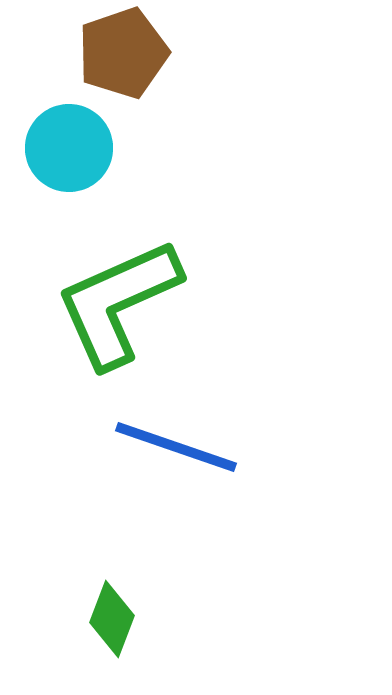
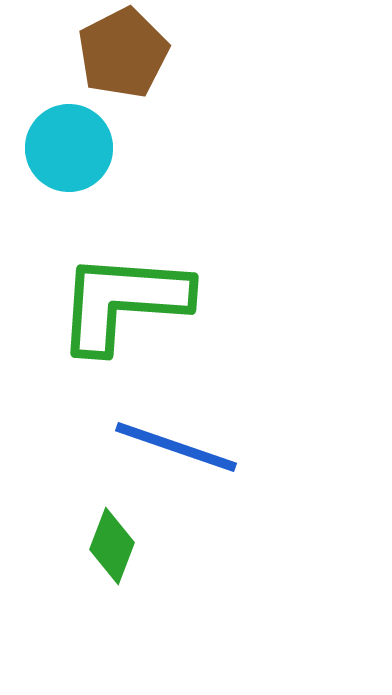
brown pentagon: rotated 8 degrees counterclockwise
green L-shape: moved 5 px right, 1 px up; rotated 28 degrees clockwise
green diamond: moved 73 px up
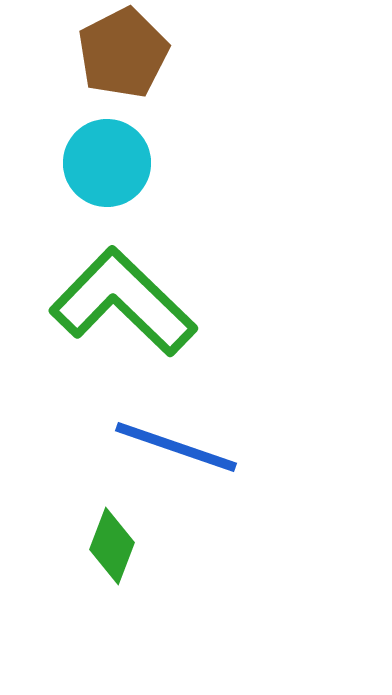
cyan circle: moved 38 px right, 15 px down
green L-shape: rotated 40 degrees clockwise
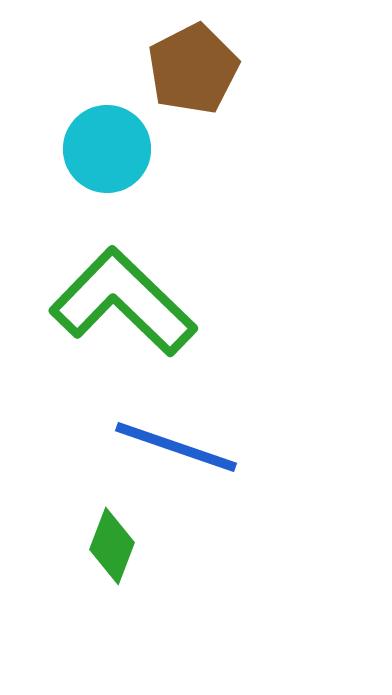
brown pentagon: moved 70 px right, 16 px down
cyan circle: moved 14 px up
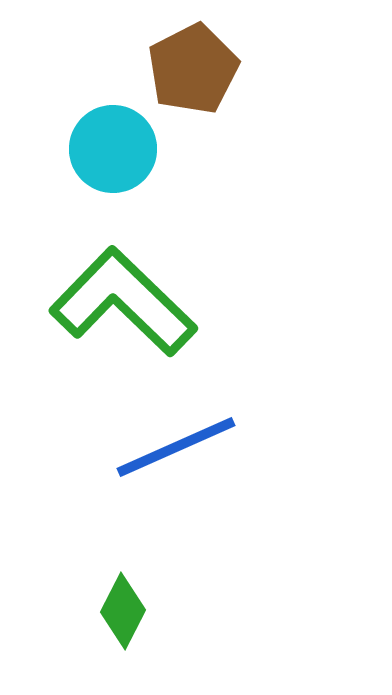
cyan circle: moved 6 px right
blue line: rotated 43 degrees counterclockwise
green diamond: moved 11 px right, 65 px down; rotated 6 degrees clockwise
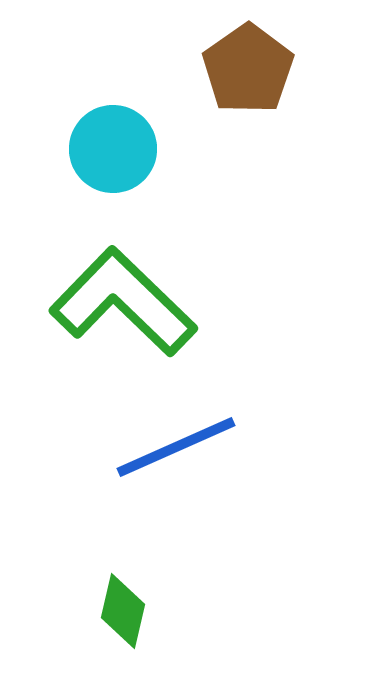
brown pentagon: moved 55 px right; rotated 8 degrees counterclockwise
green diamond: rotated 14 degrees counterclockwise
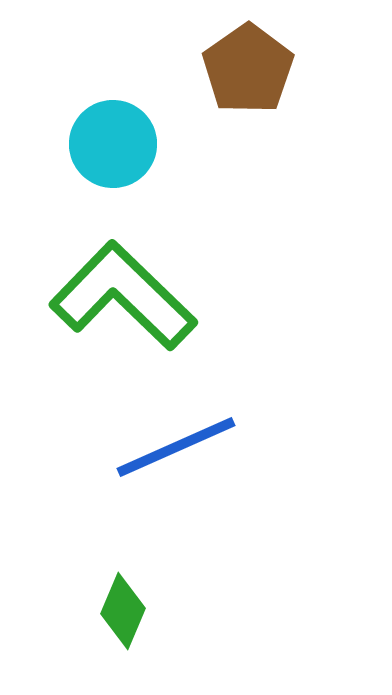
cyan circle: moved 5 px up
green L-shape: moved 6 px up
green diamond: rotated 10 degrees clockwise
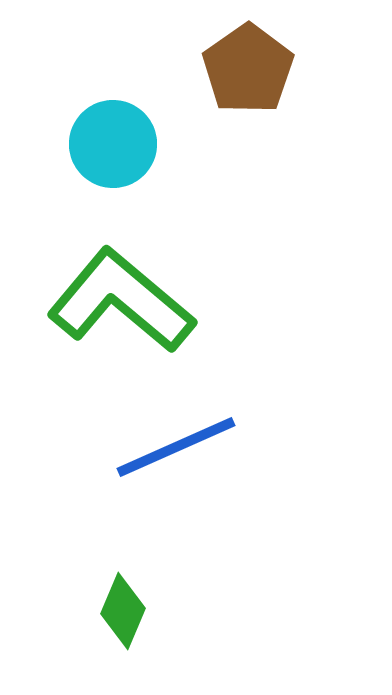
green L-shape: moved 2 px left, 5 px down; rotated 4 degrees counterclockwise
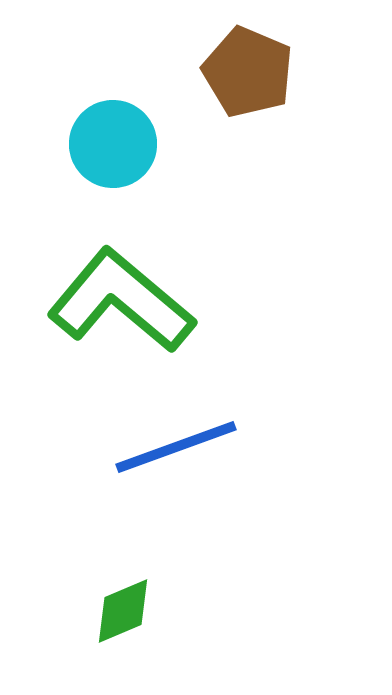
brown pentagon: moved 3 px down; rotated 14 degrees counterclockwise
blue line: rotated 4 degrees clockwise
green diamond: rotated 44 degrees clockwise
